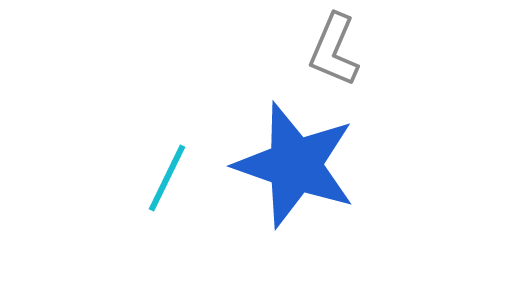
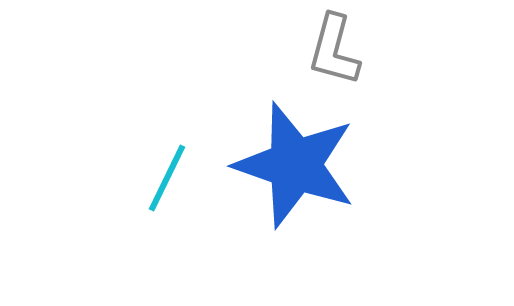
gray L-shape: rotated 8 degrees counterclockwise
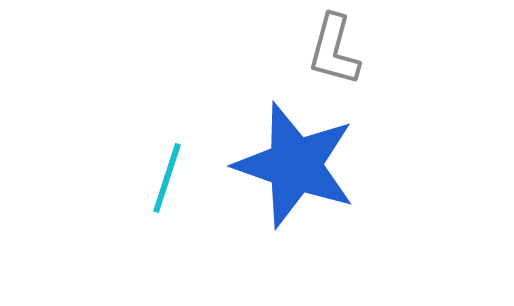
cyan line: rotated 8 degrees counterclockwise
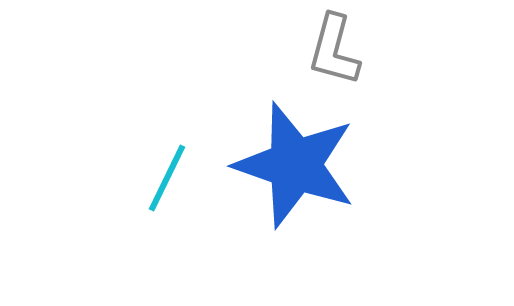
cyan line: rotated 8 degrees clockwise
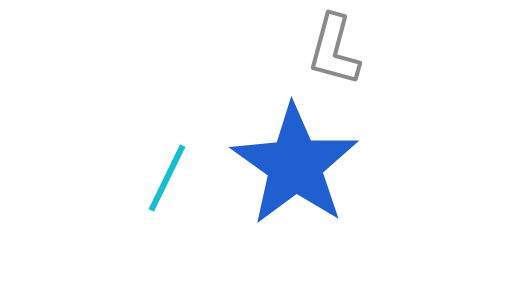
blue star: rotated 16 degrees clockwise
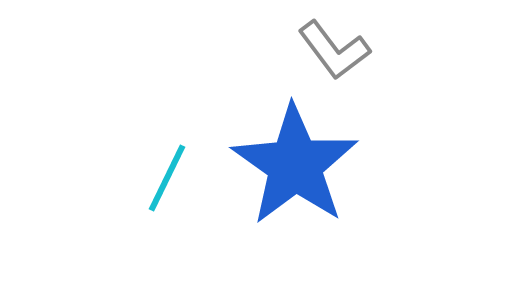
gray L-shape: rotated 52 degrees counterclockwise
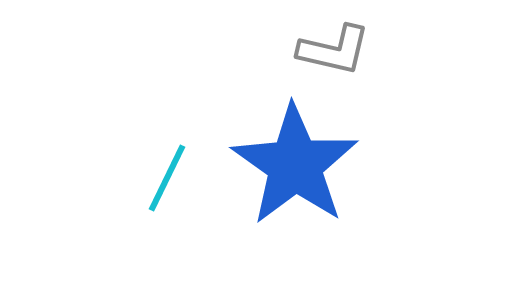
gray L-shape: rotated 40 degrees counterclockwise
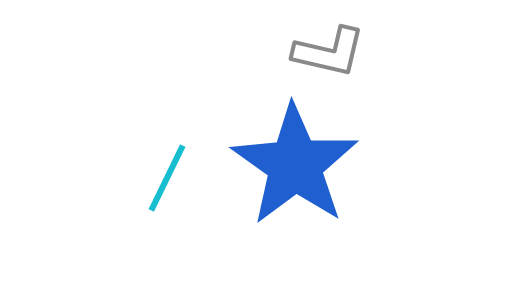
gray L-shape: moved 5 px left, 2 px down
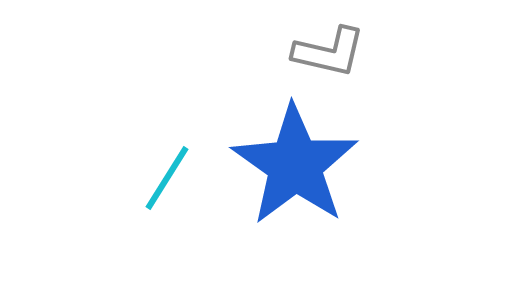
cyan line: rotated 6 degrees clockwise
